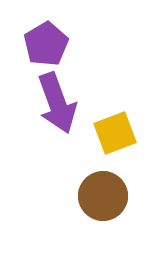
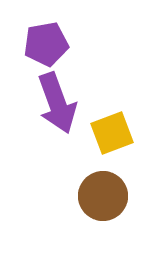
purple pentagon: rotated 21 degrees clockwise
yellow square: moved 3 px left
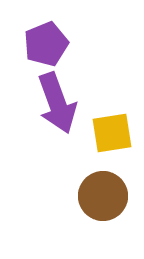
purple pentagon: rotated 12 degrees counterclockwise
yellow square: rotated 12 degrees clockwise
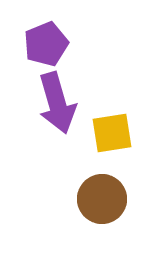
purple arrow: rotated 4 degrees clockwise
brown circle: moved 1 px left, 3 px down
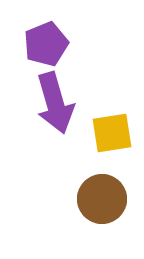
purple arrow: moved 2 px left
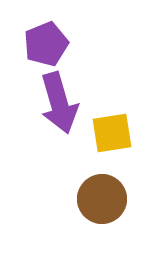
purple arrow: moved 4 px right
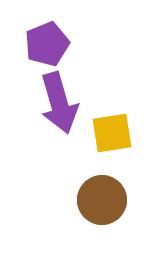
purple pentagon: moved 1 px right
brown circle: moved 1 px down
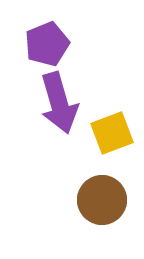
yellow square: rotated 12 degrees counterclockwise
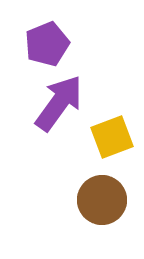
purple arrow: rotated 128 degrees counterclockwise
yellow square: moved 4 px down
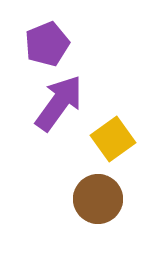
yellow square: moved 1 px right, 2 px down; rotated 15 degrees counterclockwise
brown circle: moved 4 px left, 1 px up
